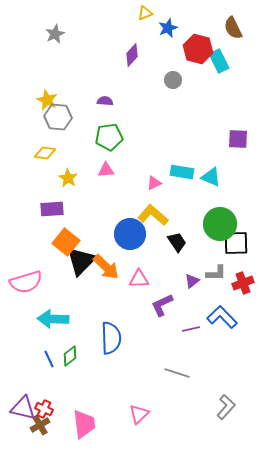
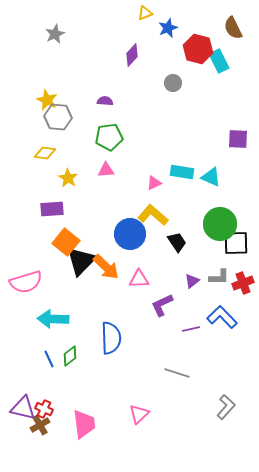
gray circle at (173, 80): moved 3 px down
gray L-shape at (216, 273): moved 3 px right, 4 px down
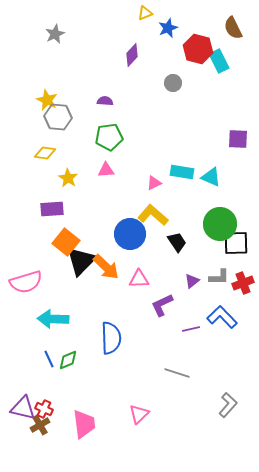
green diamond at (70, 356): moved 2 px left, 4 px down; rotated 15 degrees clockwise
gray L-shape at (226, 407): moved 2 px right, 2 px up
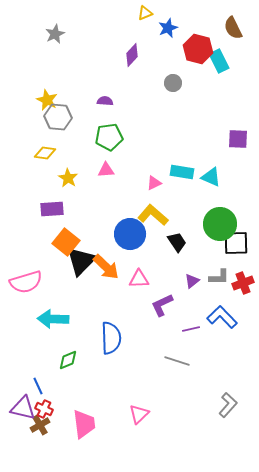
blue line at (49, 359): moved 11 px left, 27 px down
gray line at (177, 373): moved 12 px up
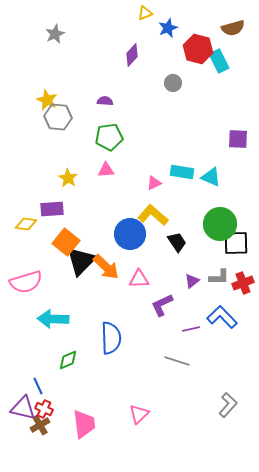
brown semicircle at (233, 28): rotated 80 degrees counterclockwise
yellow diamond at (45, 153): moved 19 px left, 71 px down
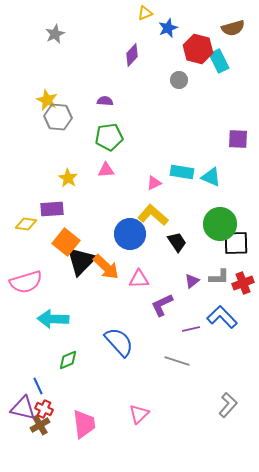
gray circle at (173, 83): moved 6 px right, 3 px up
blue semicircle at (111, 338): moved 8 px right, 4 px down; rotated 40 degrees counterclockwise
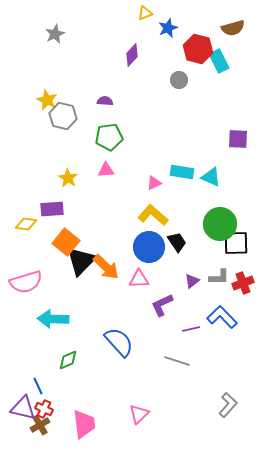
gray hexagon at (58, 117): moved 5 px right, 1 px up; rotated 8 degrees clockwise
blue circle at (130, 234): moved 19 px right, 13 px down
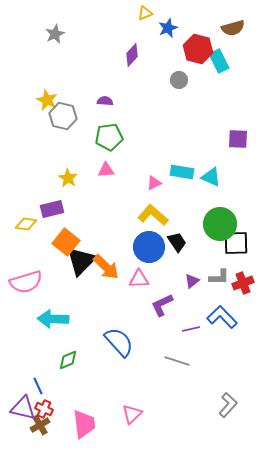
purple rectangle at (52, 209): rotated 10 degrees counterclockwise
pink triangle at (139, 414): moved 7 px left
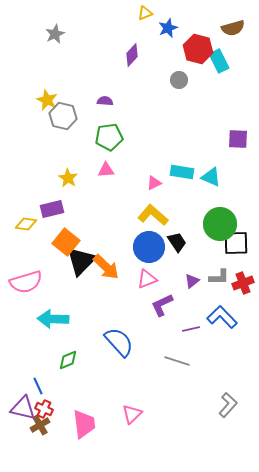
pink triangle at (139, 279): moved 8 px right; rotated 20 degrees counterclockwise
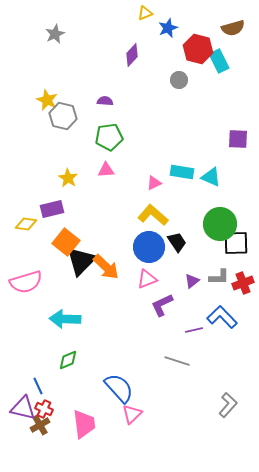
cyan arrow at (53, 319): moved 12 px right
purple line at (191, 329): moved 3 px right, 1 px down
blue semicircle at (119, 342): moved 46 px down
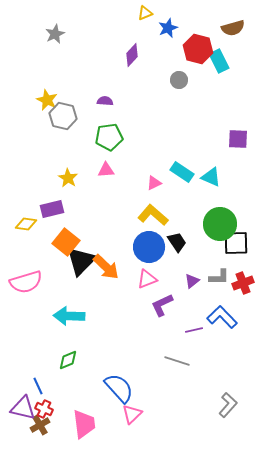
cyan rectangle at (182, 172): rotated 25 degrees clockwise
cyan arrow at (65, 319): moved 4 px right, 3 px up
